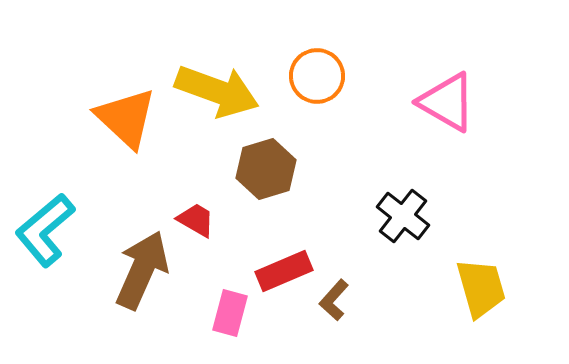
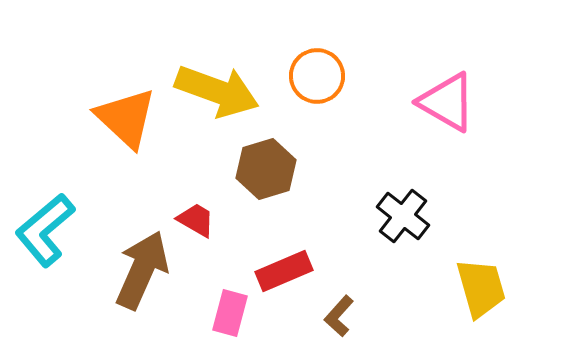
brown L-shape: moved 5 px right, 16 px down
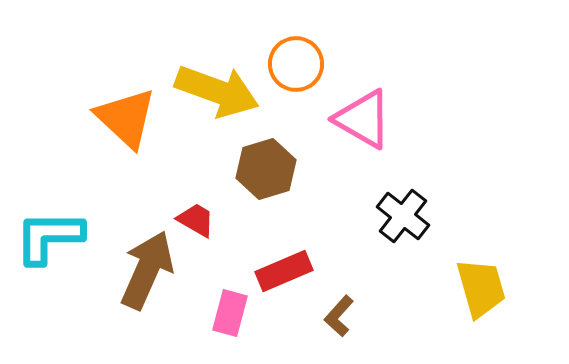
orange circle: moved 21 px left, 12 px up
pink triangle: moved 84 px left, 17 px down
cyan L-shape: moved 4 px right, 7 px down; rotated 40 degrees clockwise
brown arrow: moved 5 px right
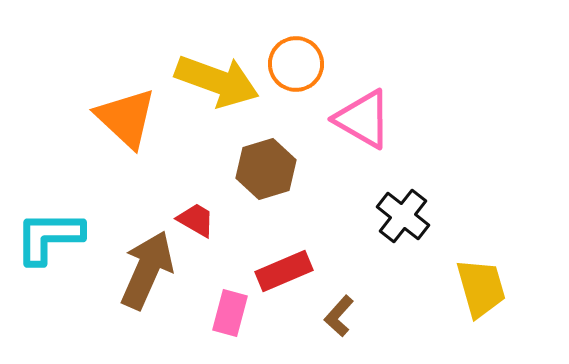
yellow arrow: moved 10 px up
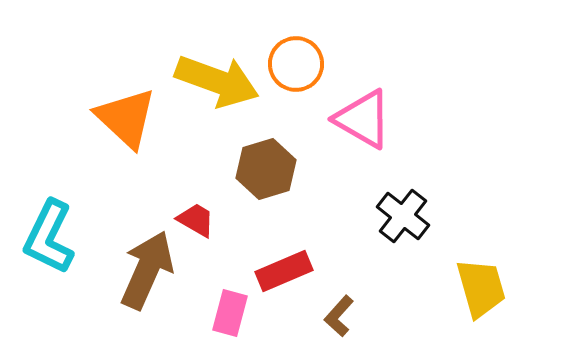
cyan L-shape: rotated 64 degrees counterclockwise
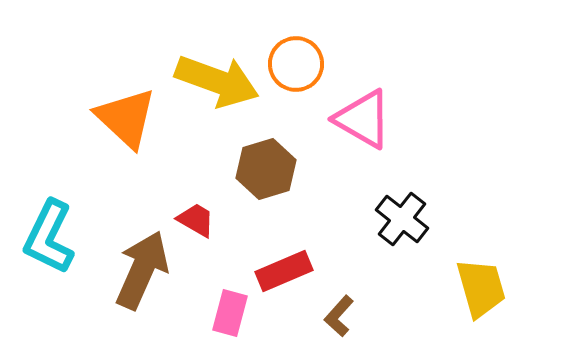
black cross: moved 1 px left, 3 px down
brown arrow: moved 5 px left
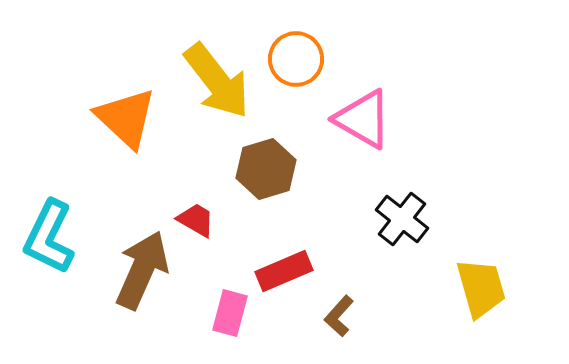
orange circle: moved 5 px up
yellow arrow: rotated 32 degrees clockwise
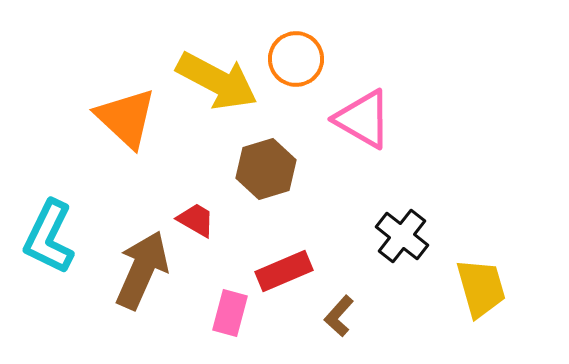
yellow arrow: rotated 24 degrees counterclockwise
black cross: moved 17 px down
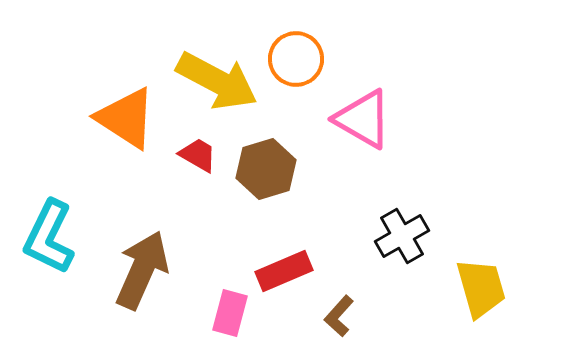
orange triangle: rotated 10 degrees counterclockwise
red trapezoid: moved 2 px right, 65 px up
black cross: rotated 22 degrees clockwise
